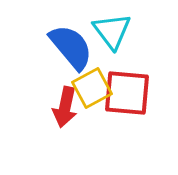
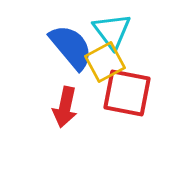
yellow square: moved 13 px right, 26 px up
red square: rotated 6 degrees clockwise
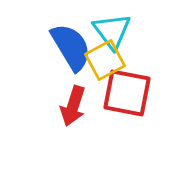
blue semicircle: rotated 9 degrees clockwise
yellow square: moved 2 px up
red arrow: moved 8 px right, 1 px up; rotated 6 degrees clockwise
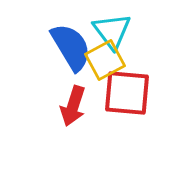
red square: rotated 6 degrees counterclockwise
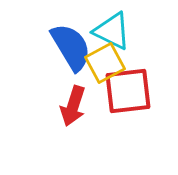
cyan triangle: rotated 27 degrees counterclockwise
yellow square: moved 3 px down
red square: moved 1 px right, 2 px up; rotated 12 degrees counterclockwise
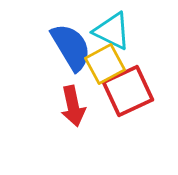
yellow square: moved 1 px down
red square: rotated 18 degrees counterclockwise
red arrow: rotated 30 degrees counterclockwise
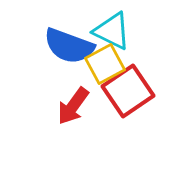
blue semicircle: moved 2 px left, 1 px up; rotated 141 degrees clockwise
red square: rotated 9 degrees counterclockwise
red arrow: rotated 48 degrees clockwise
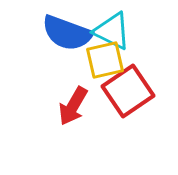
blue semicircle: moved 2 px left, 13 px up
yellow square: moved 4 px up; rotated 15 degrees clockwise
red arrow: rotated 6 degrees counterclockwise
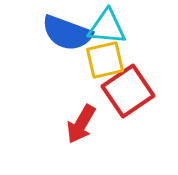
cyan triangle: moved 5 px left, 4 px up; rotated 21 degrees counterclockwise
red arrow: moved 8 px right, 18 px down
